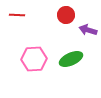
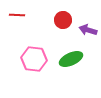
red circle: moved 3 px left, 5 px down
pink hexagon: rotated 10 degrees clockwise
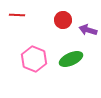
pink hexagon: rotated 15 degrees clockwise
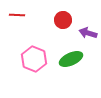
purple arrow: moved 3 px down
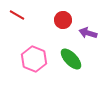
red line: rotated 28 degrees clockwise
green ellipse: rotated 70 degrees clockwise
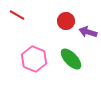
red circle: moved 3 px right, 1 px down
purple arrow: moved 1 px up
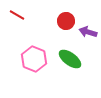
green ellipse: moved 1 px left; rotated 10 degrees counterclockwise
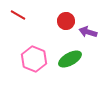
red line: moved 1 px right
green ellipse: rotated 65 degrees counterclockwise
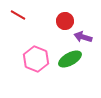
red circle: moved 1 px left
purple arrow: moved 5 px left, 5 px down
pink hexagon: moved 2 px right
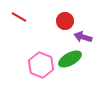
red line: moved 1 px right, 2 px down
pink hexagon: moved 5 px right, 6 px down
